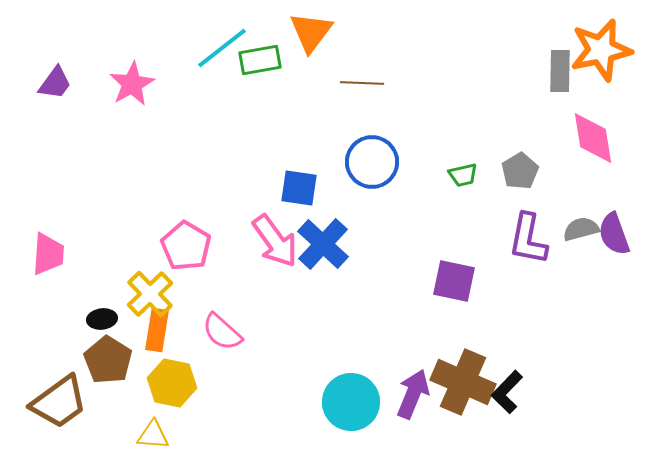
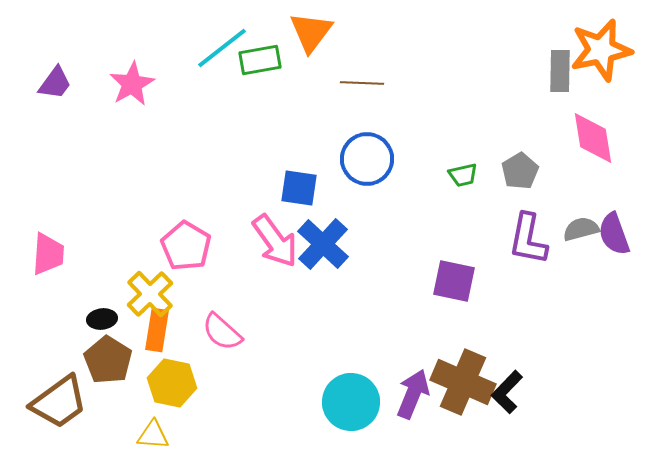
blue circle: moved 5 px left, 3 px up
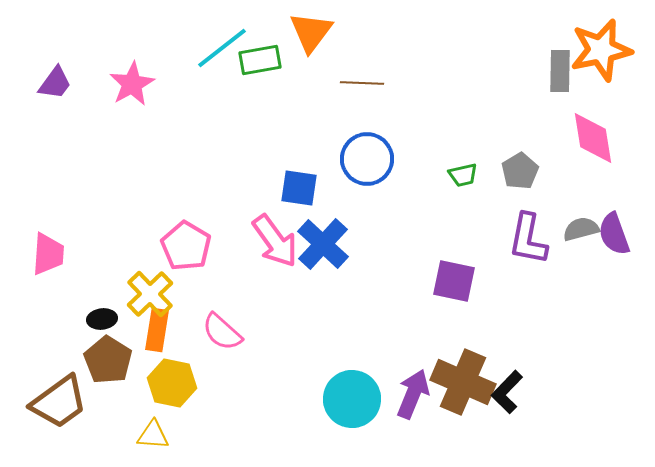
cyan circle: moved 1 px right, 3 px up
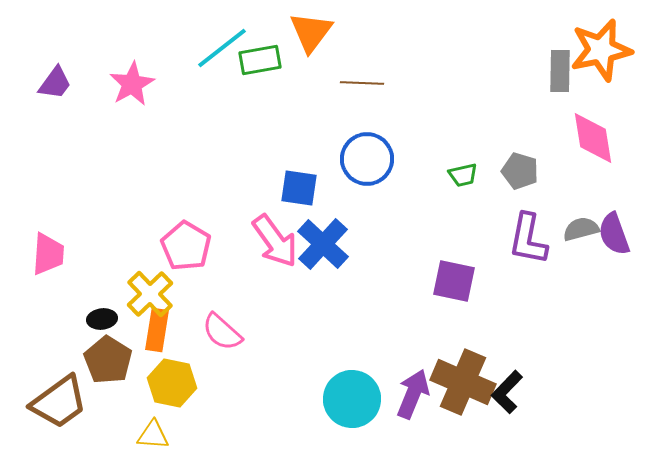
gray pentagon: rotated 24 degrees counterclockwise
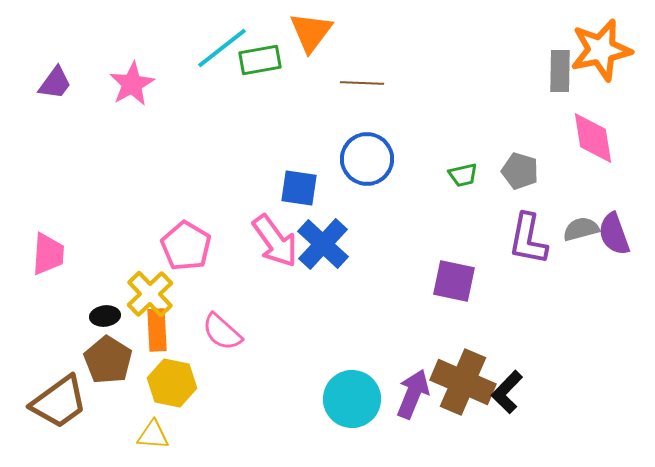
black ellipse: moved 3 px right, 3 px up
orange rectangle: rotated 12 degrees counterclockwise
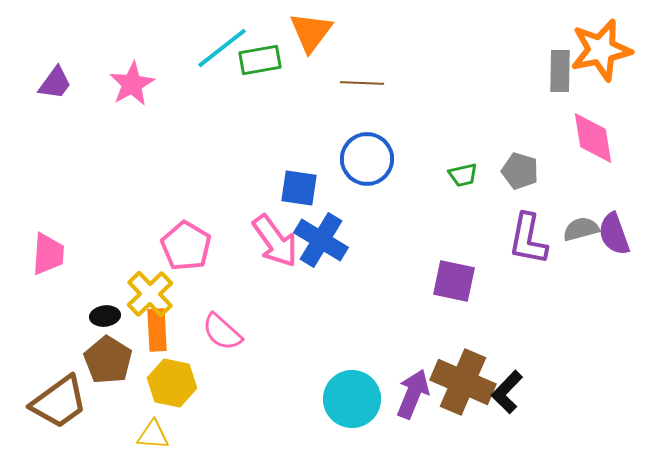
blue cross: moved 2 px left, 4 px up; rotated 12 degrees counterclockwise
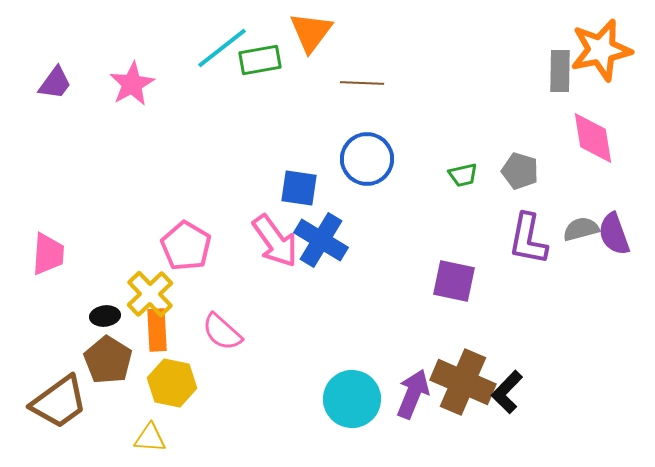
yellow triangle: moved 3 px left, 3 px down
